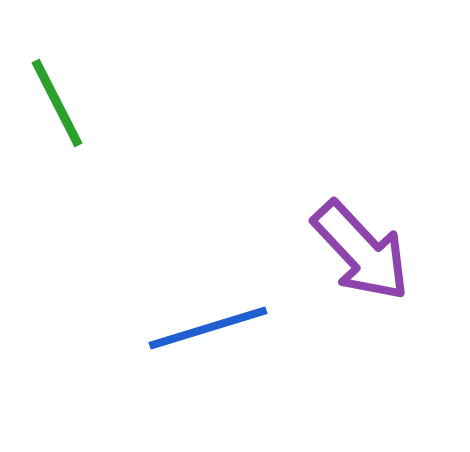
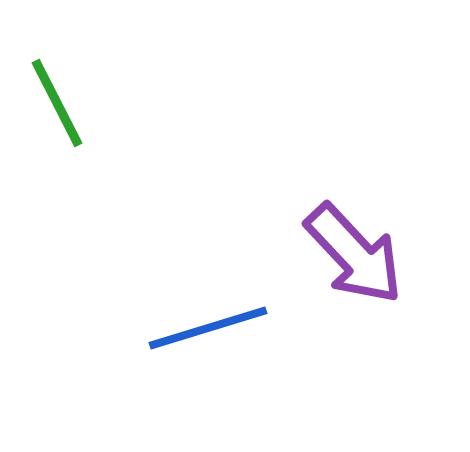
purple arrow: moved 7 px left, 3 px down
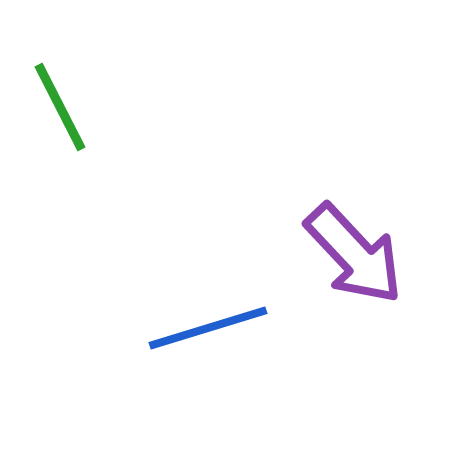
green line: moved 3 px right, 4 px down
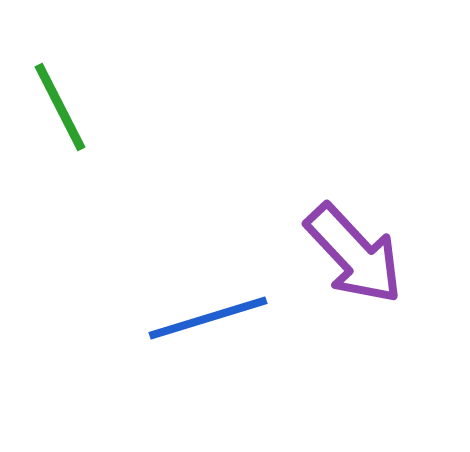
blue line: moved 10 px up
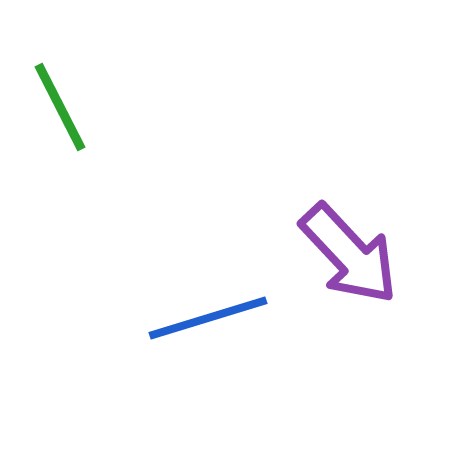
purple arrow: moved 5 px left
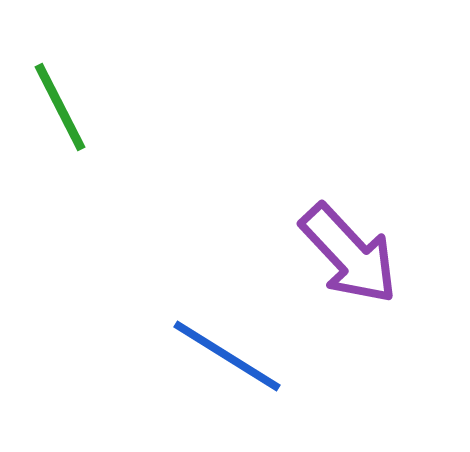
blue line: moved 19 px right, 38 px down; rotated 49 degrees clockwise
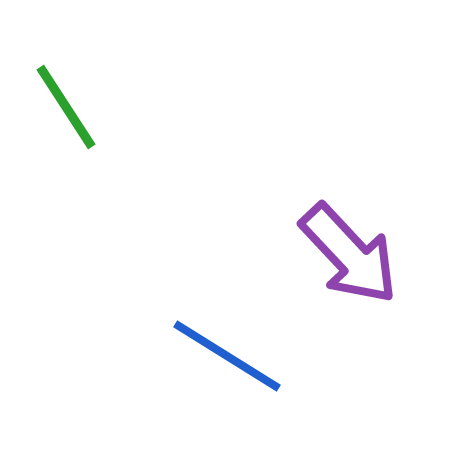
green line: moved 6 px right; rotated 6 degrees counterclockwise
